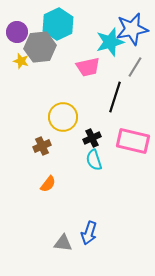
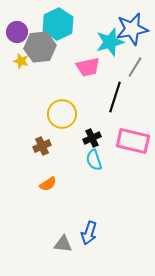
yellow circle: moved 1 px left, 3 px up
orange semicircle: rotated 18 degrees clockwise
gray triangle: moved 1 px down
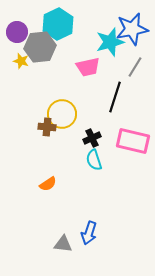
brown cross: moved 5 px right, 19 px up; rotated 30 degrees clockwise
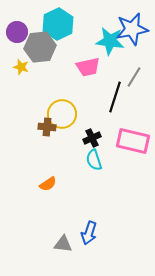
cyan star: moved 1 px up; rotated 24 degrees clockwise
yellow star: moved 6 px down
gray line: moved 1 px left, 10 px down
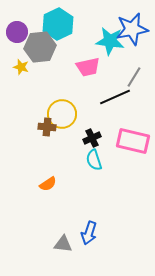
black line: rotated 48 degrees clockwise
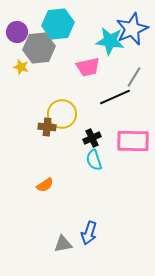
cyan hexagon: rotated 20 degrees clockwise
blue star: rotated 12 degrees counterclockwise
gray hexagon: moved 1 px left, 1 px down
pink rectangle: rotated 12 degrees counterclockwise
orange semicircle: moved 3 px left, 1 px down
gray triangle: rotated 18 degrees counterclockwise
